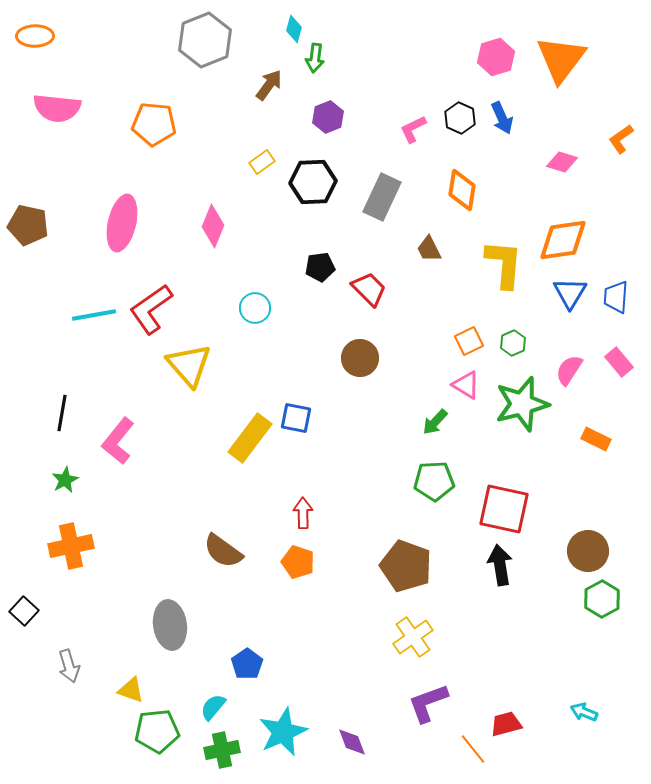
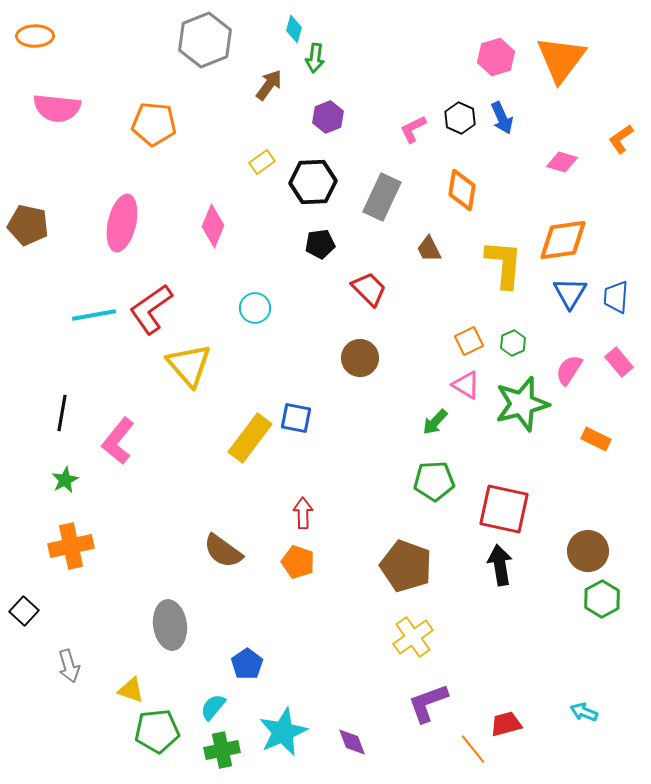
black pentagon at (320, 267): moved 23 px up
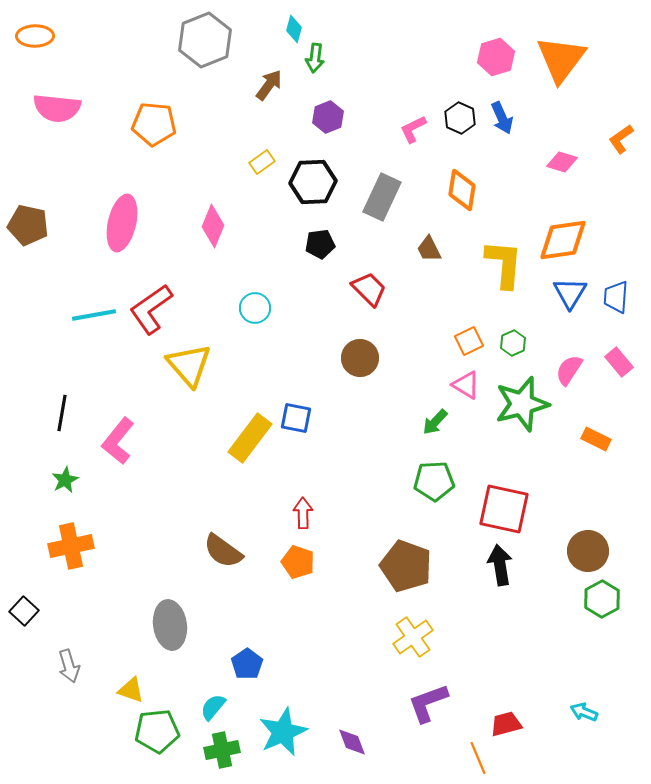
orange line at (473, 749): moved 5 px right, 9 px down; rotated 16 degrees clockwise
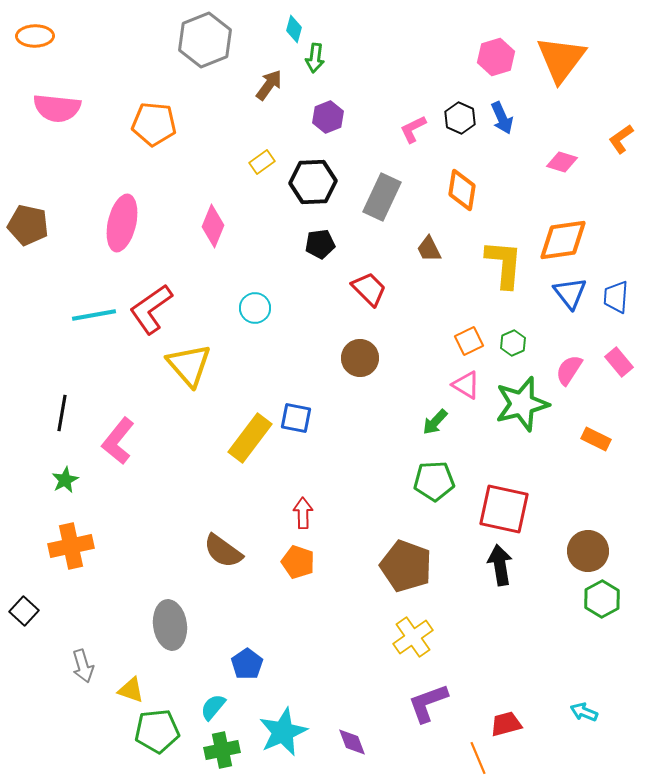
blue triangle at (570, 293): rotated 9 degrees counterclockwise
gray arrow at (69, 666): moved 14 px right
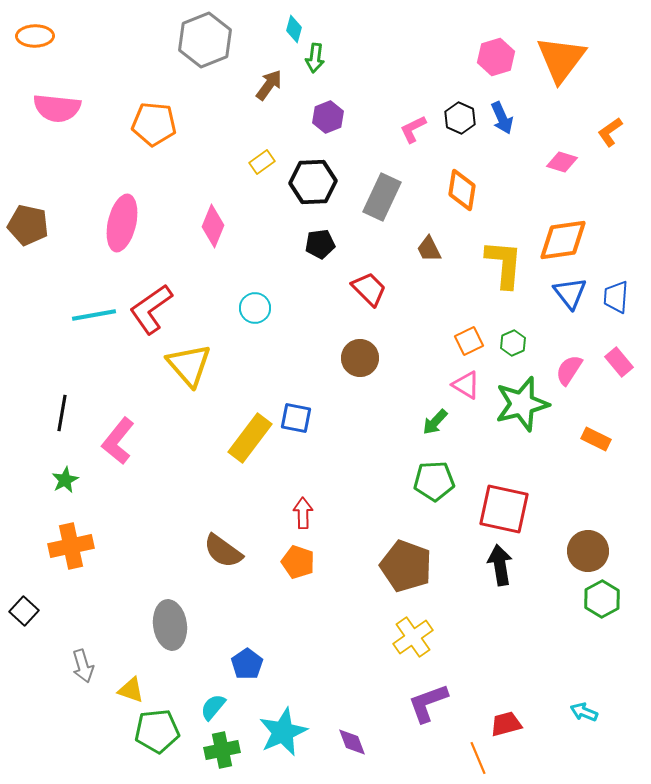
orange L-shape at (621, 139): moved 11 px left, 7 px up
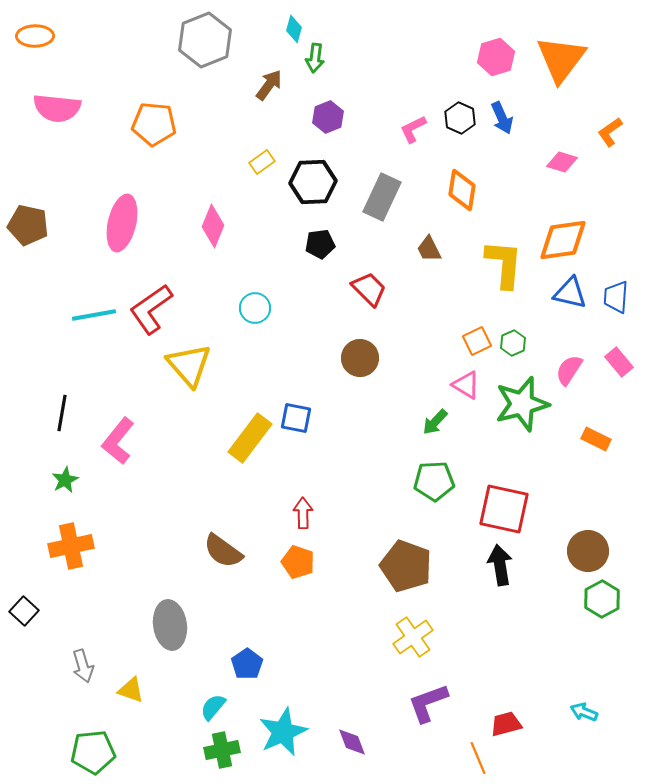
blue triangle at (570, 293): rotated 39 degrees counterclockwise
orange square at (469, 341): moved 8 px right
green pentagon at (157, 731): moved 64 px left, 21 px down
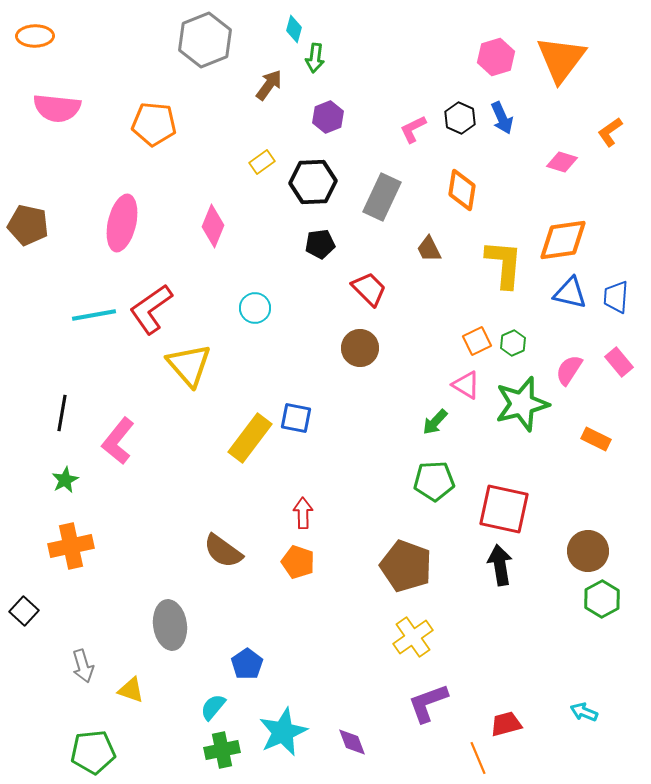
brown circle at (360, 358): moved 10 px up
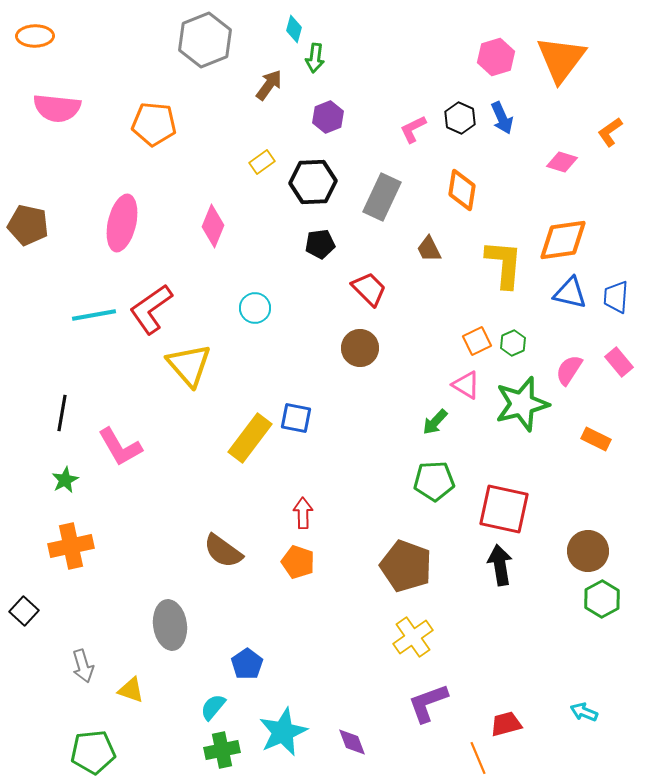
pink L-shape at (118, 441): moved 2 px right, 6 px down; rotated 69 degrees counterclockwise
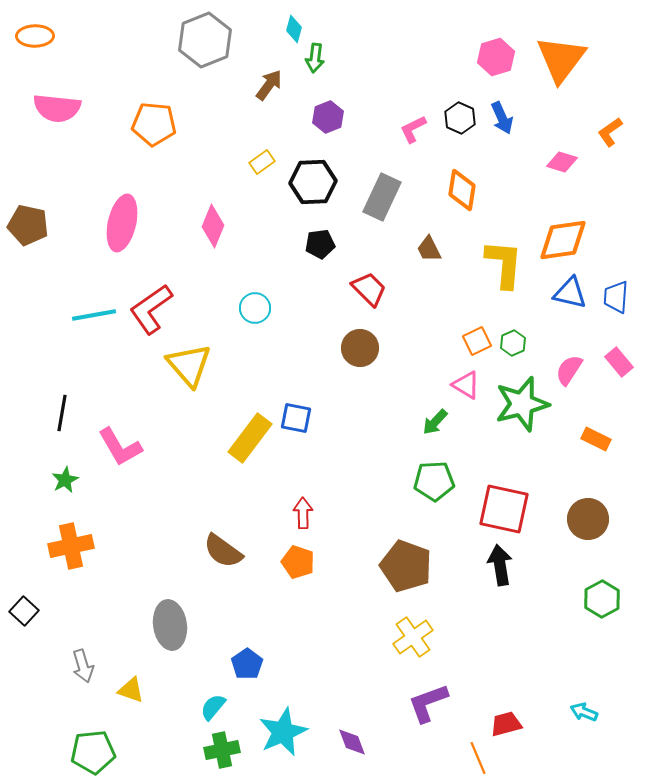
brown circle at (588, 551): moved 32 px up
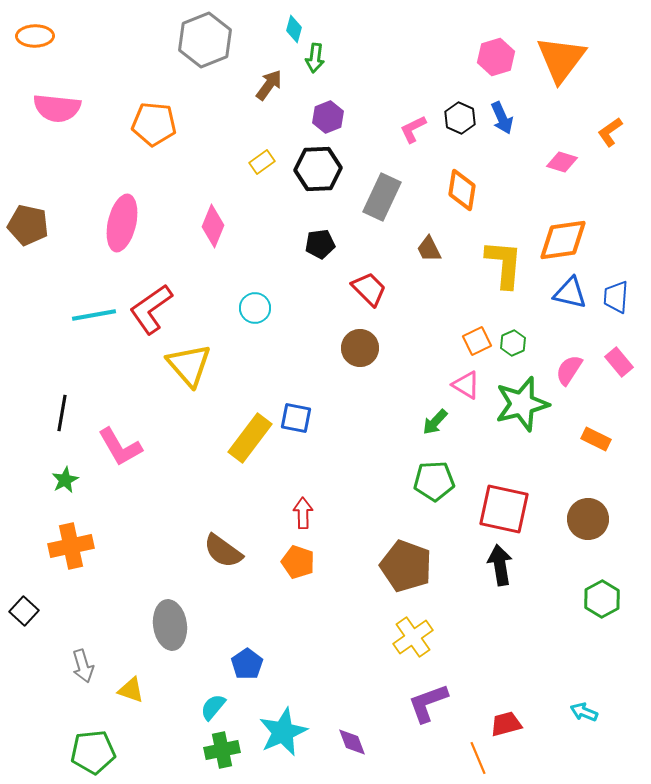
black hexagon at (313, 182): moved 5 px right, 13 px up
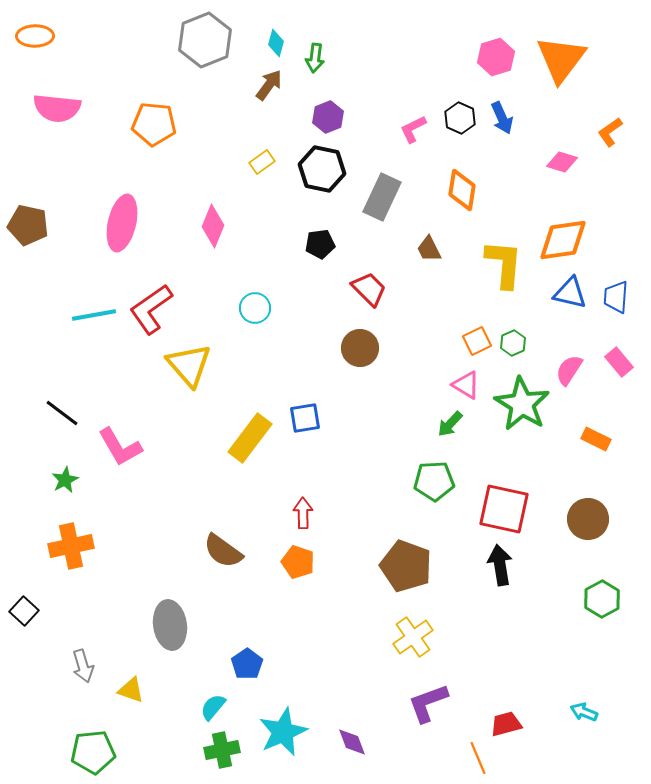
cyan diamond at (294, 29): moved 18 px left, 14 px down
black hexagon at (318, 169): moved 4 px right; rotated 15 degrees clockwise
green star at (522, 404): rotated 26 degrees counterclockwise
black line at (62, 413): rotated 63 degrees counterclockwise
blue square at (296, 418): moved 9 px right; rotated 20 degrees counterclockwise
green arrow at (435, 422): moved 15 px right, 2 px down
